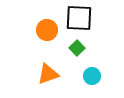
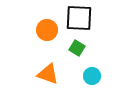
green square: rotated 14 degrees counterclockwise
orange triangle: rotated 40 degrees clockwise
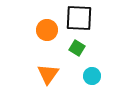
orange triangle: rotated 45 degrees clockwise
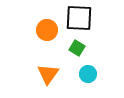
cyan circle: moved 4 px left, 2 px up
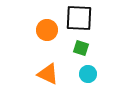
green square: moved 4 px right; rotated 14 degrees counterclockwise
orange triangle: rotated 40 degrees counterclockwise
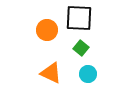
green square: rotated 21 degrees clockwise
orange triangle: moved 3 px right, 1 px up
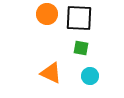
orange circle: moved 16 px up
green square: rotated 28 degrees counterclockwise
cyan circle: moved 2 px right, 2 px down
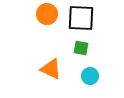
black square: moved 2 px right
orange triangle: moved 4 px up
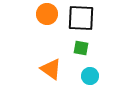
orange triangle: rotated 10 degrees clockwise
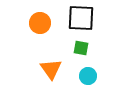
orange circle: moved 7 px left, 9 px down
orange triangle: rotated 20 degrees clockwise
cyan circle: moved 2 px left
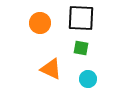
orange triangle: rotated 30 degrees counterclockwise
cyan circle: moved 3 px down
